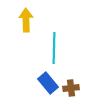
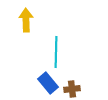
cyan line: moved 2 px right, 4 px down
brown cross: moved 1 px right, 1 px down
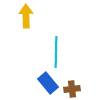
yellow arrow: moved 4 px up
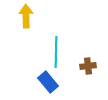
blue rectangle: moved 1 px up
brown cross: moved 16 px right, 23 px up
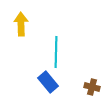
yellow arrow: moved 5 px left, 8 px down
brown cross: moved 4 px right, 21 px down; rotated 21 degrees clockwise
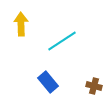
cyan line: moved 6 px right, 11 px up; rotated 56 degrees clockwise
brown cross: moved 2 px right, 1 px up
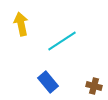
yellow arrow: rotated 10 degrees counterclockwise
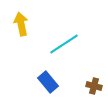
cyan line: moved 2 px right, 3 px down
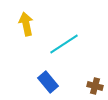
yellow arrow: moved 5 px right
brown cross: moved 1 px right
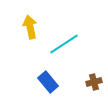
yellow arrow: moved 4 px right, 3 px down
brown cross: moved 1 px left, 4 px up; rotated 28 degrees counterclockwise
